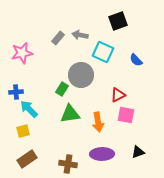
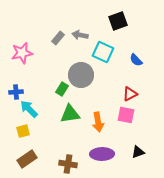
red triangle: moved 12 px right, 1 px up
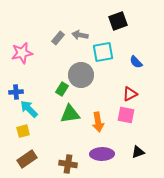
cyan square: rotated 35 degrees counterclockwise
blue semicircle: moved 2 px down
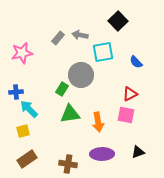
black square: rotated 24 degrees counterclockwise
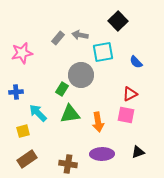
cyan arrow: moved 9 px right, 4 px down
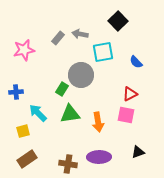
gray arrow: moved 1 px up
pink star: moved 2 px right, 3 px up
purple ellipse: moved 3 px left, 3 px down
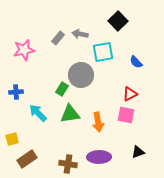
yellow square: moved 11 px left, 8 px down
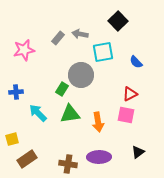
black triangle: rotated 16 degrees counterclockwise
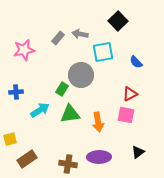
cyan arrow: moved 2 px right, 3 px up; rotated 102 degrees clockwise
yellow square: moved 2 px left
